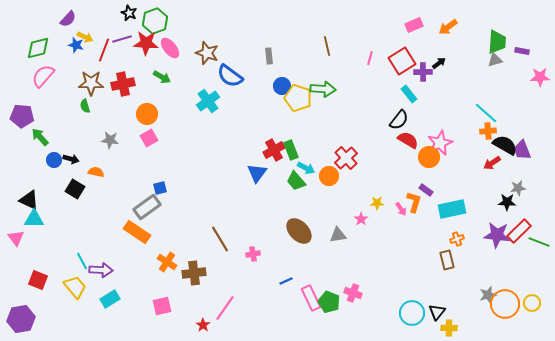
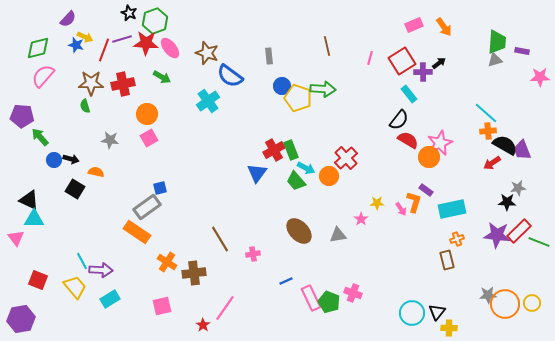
orange arrow at (448, 27): moved 4 px left; rotated 90 degrees counterclockwise
gray star at (488, 295): rotated 12 degrees clockwise
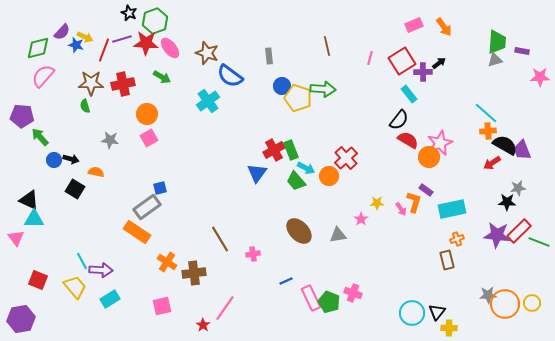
purple semicircle at (68, 19): moved 6 px left, 13 px down
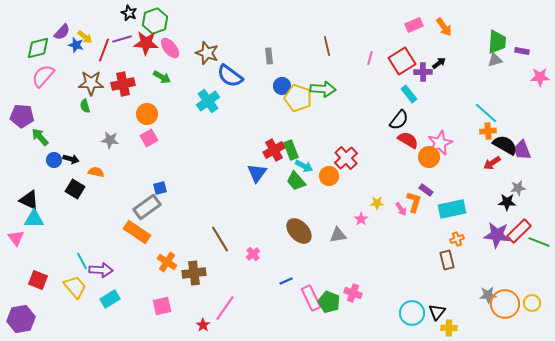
yellow arrow at (85, 37): rotated 14 degrees clockwise
cyan arrow at (306, 168): moved 2 px left, 2 px up
pink cross at (253, 254): rotated 32 degrees counterclockwise
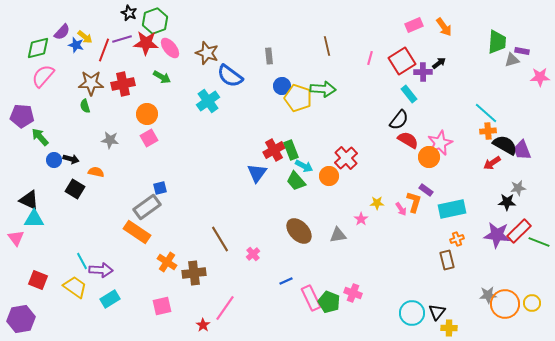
gray triangle at (495, 60): moved 17 px right
yellow trapezoid at (75, 287): rotated 15 degrees counterclockwise
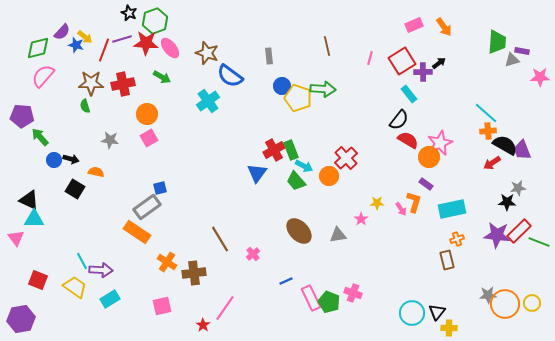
purple rectangle at (426, 190): moved 6 px up
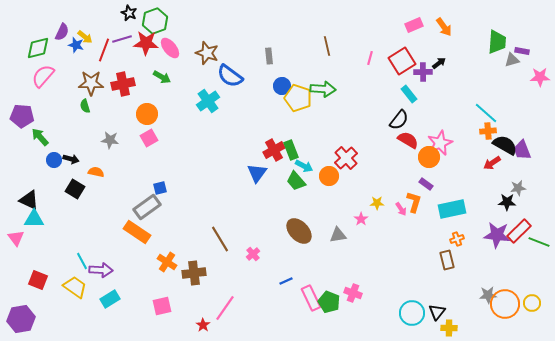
purple semicircle at (62, 32): rotated 18 degrees counterclockwise
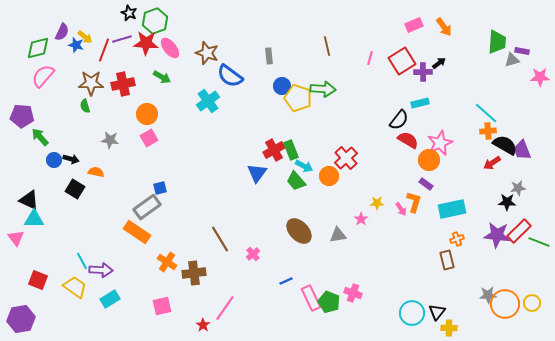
cyan rectangle at (409, 94): moved 11 px right, 9 px down; rotated 66 degrees counterclockwise
orange circle at (429, 157): moved 3 px down
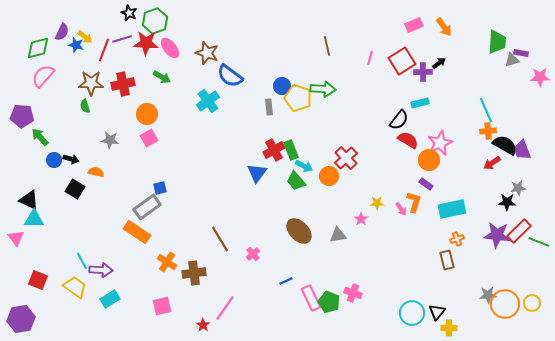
purple rectangle at (522, 51): moved 1 px left, 2 px down
gray rectangle at (269, 56): moved 51 px down
cyan line at (486, 113): moved 3 px up; rotated 25 degrees clockwise
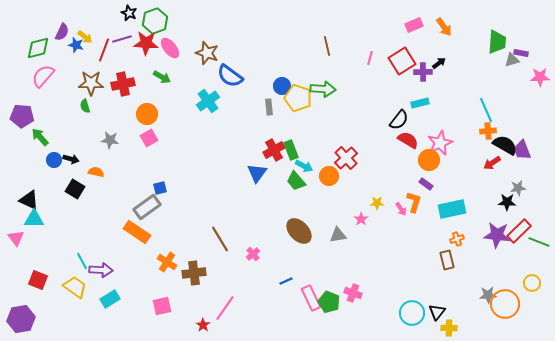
yellow circle at (532, 303): moved 20 px up
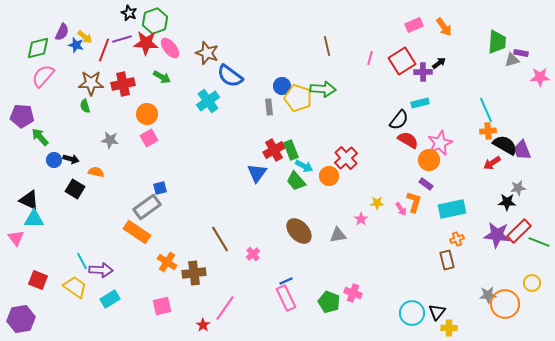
pink rectangle at (311, 298): moved 25 px left
